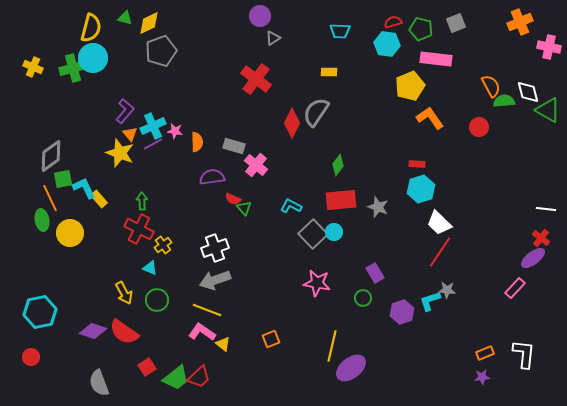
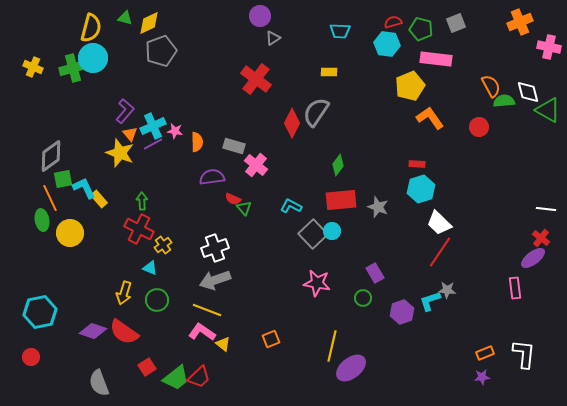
cyan circle at (334, 232): moved 2 px left, 1 px up
pink rectangle at (515, 288): rotated 50 degrees counterclockwise
yellow arrow at (124, 293): rotated 45 degrees clockwise
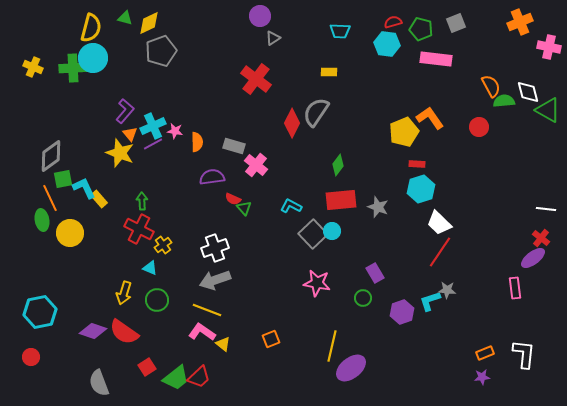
green cross at (73, 68): rotated 12 degrees clockwise
yellow pentagon at (410, 86): moved 6 px left, 46 px down
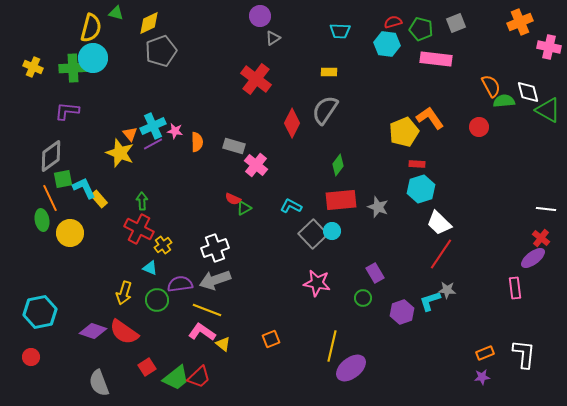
green triangle at (125, 18): moved 9 px left, 5 px up
purple L-shape at (125, 111): moved 58 px left; rotated 125 degrees counterclockwise
gray semicircle at (316, 112): moved 9 px right, 2 px up
purple semicircle at (212, 177): moved 32 px left, 107 px down
green triangle at (244, 208): rotated 42 degrees clockwise
red line at (440, 252): moved 1 px right, 2 px down
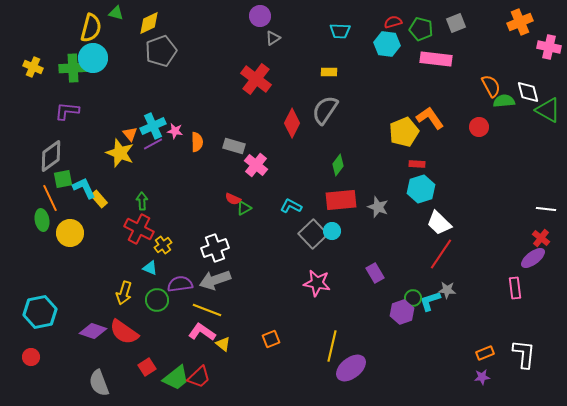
green circle at (363, 298): moved 50 px right
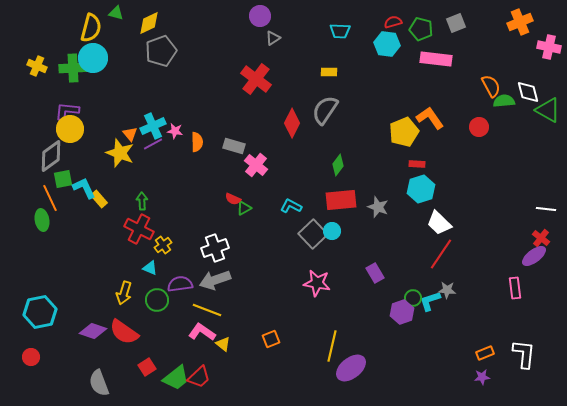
yellow cross at (33, 67): moved 4 px right, 1 px up
yellow circle at (70, 233): moved 104 px up
purple ellipse at (533, 258): moved 1 px right, 2 px up
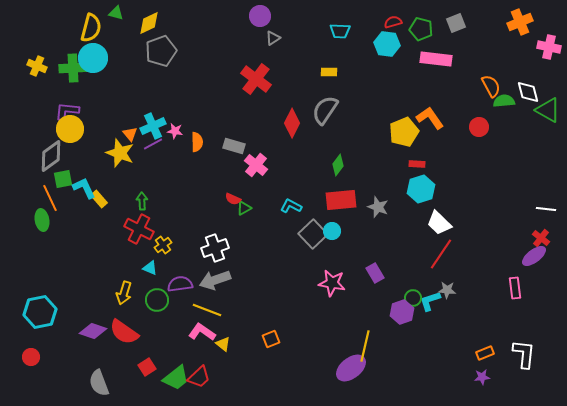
pink star at (317, 283): moved 15 px right
yellow line at (332, 346): moved 33 px right
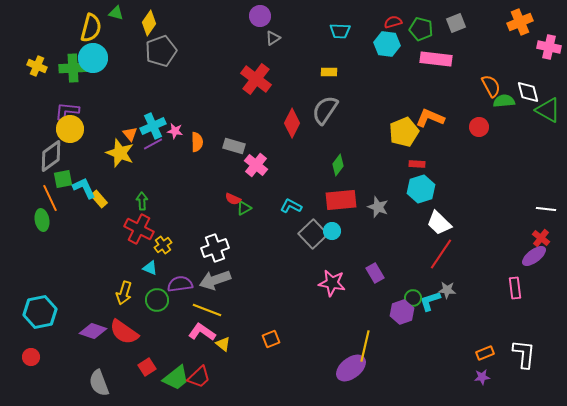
yellow diamond at (149, 23): rotated 30 degrees counterclockwise
orange L-shape at (430, 118): rotated 32 degrees counterclockwise
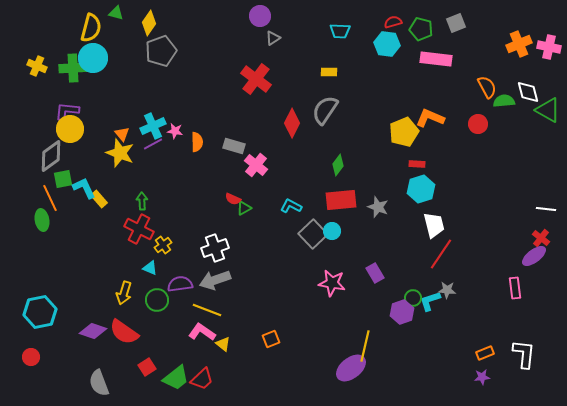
orange cross at (520, 22): moved 1 px left, 22 px down
orange semicircle at (491, 86): moved 4 px left, 1 px down
red circle at (479, 127): moved 1 px left, 3 px up
orange triangle at (130, 134): moved 8 px left
white trapezoid at (439, 223): moved 5 px left, 2 px down; rotated 148 degrees counterclockwise
red trapezoid at (199, 377): moved 3 px right, 2 px down
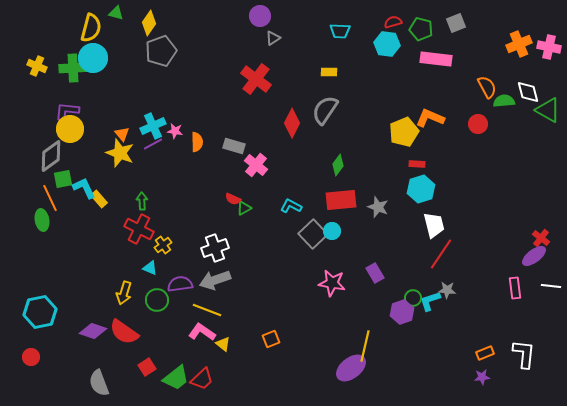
white line at (546, 209): moved 5 px right, 77 px down
